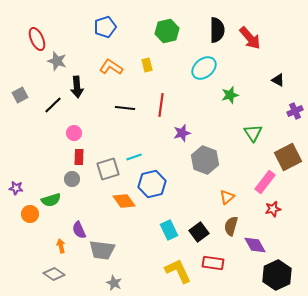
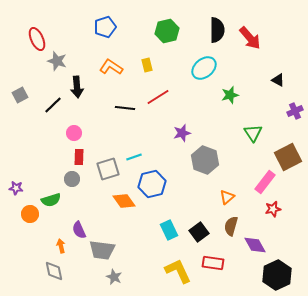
red line at (161, 105): moved 3 px left, 8 px up; rotated 50 degrees clockwise
gray diamond at (54, 274): moved 3 px up; rotated 45 degrees clockwise
gray star at (114, 283): moved 6 px up
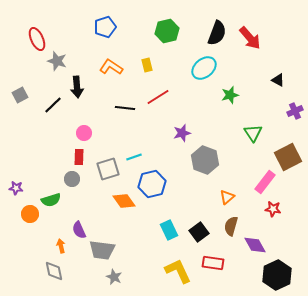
black semicircle at (217, 30): moved 3 px down; rotated 20 degrees clockwise
pink circle at (74, 133): moved 10 px right
red star at (273, 209): rotated 21 degrees clockwise
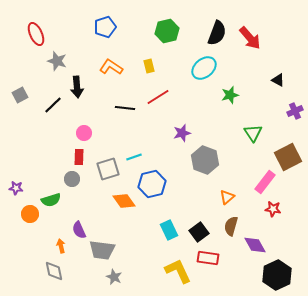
red ellipse at (37, 39): moved 1 px left, 5 px up
yellow rectangle at (147, 65): moved 2 px right, 1 px down
red rectangle at (213, 263): moved 5 px left, 5 px up
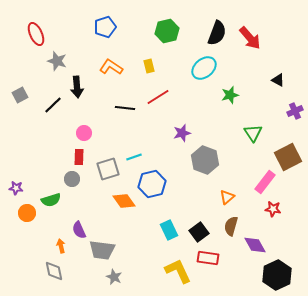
orange circle at (30, 214): moved 3 px left, 1 px up
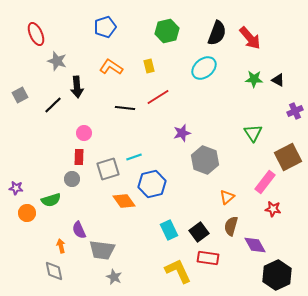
green star at (230, 95): moved 24 px right, 16 px up; rotated 18 degrees clockwise
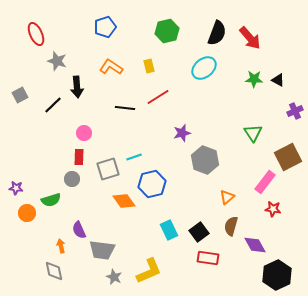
yellow L-shape at (178, 271): moved 29 px left; rotated 92 degrees clockwise
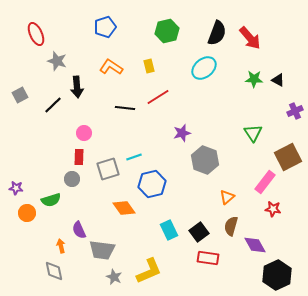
orange diamond at (124, 201): moved 7 px down
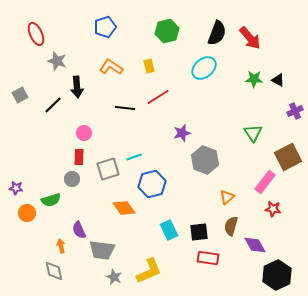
black square at (199, 232): rotated 30 degrees clockwise
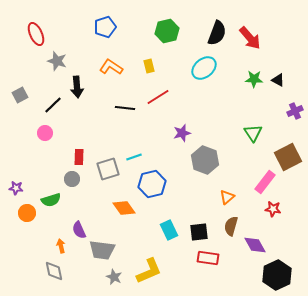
pink circle at (84, 133): moved 39 px left
